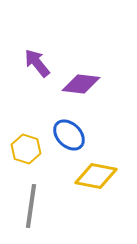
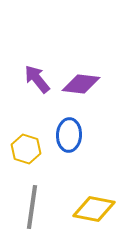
purple arrow: moved 16 px down
blue ellipse: rotated 48 degrees clockwise
yellow diamond: moved 2 px left, 33 px down
gray line: moved 1 px right, 1 px down
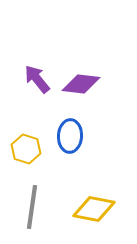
blue ellipse: moved 1 px right, 1 px down
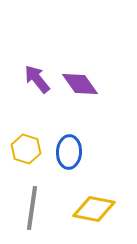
purple diamond: moved 1 px left; rotated 48 degrees clockwise
blue ellipse: moved 1 px left, 16 px down
gray line: moved 1 px down
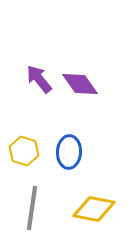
purple arrow: moved 2 px right
yellow hexagon: moved 2 px left, 2 px down
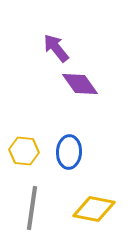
purple arrow: moved 17 px right, 31 px up
yellow hexagon: rotated 12 degrees counterclockwise
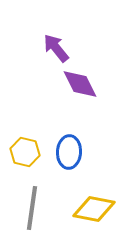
purple diamond: rotated 9 degrees clockwise
yellow hexagon: moved 1 px right, 1 px down; rotated 8 degrees clockwise
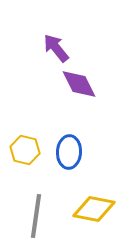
purple diamond: moved 1 px left
yellow hexagon: moved 2 px up
gray line: moved 4 px right, 8 px down
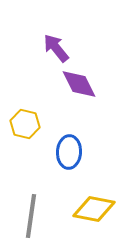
yellow hexagon: moved 26 px up
gray line: moved 5 px left
